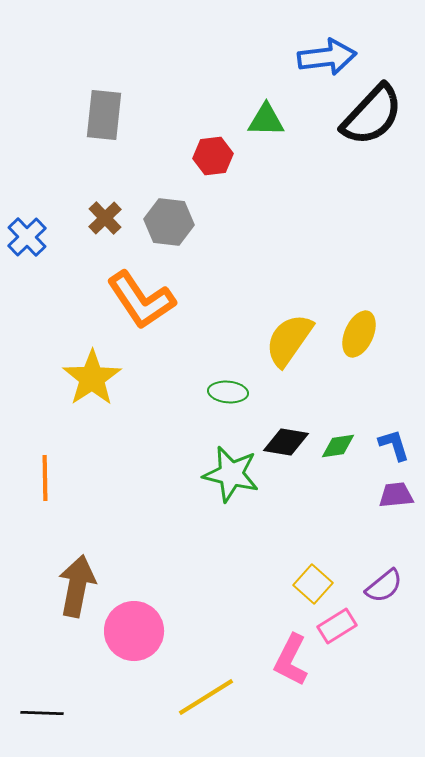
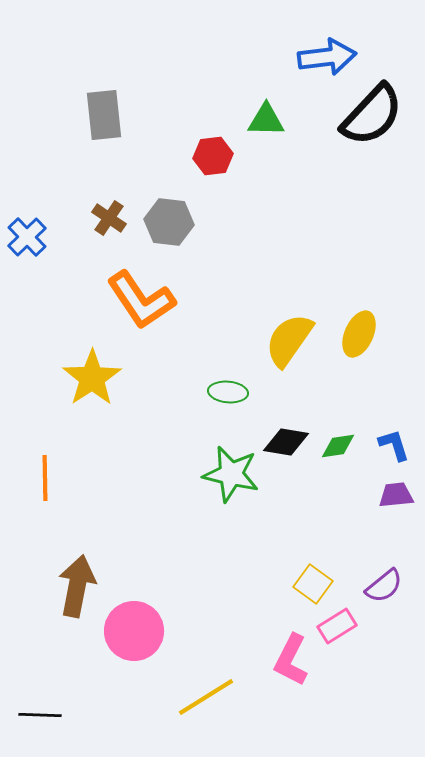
gray rectangle: rotated 12 degrees counterclockwise
brown cross: moved 4 px right; rotated 12 degrees counterclockwise
yellow square: rotated 6 degrees counterclockwise
black line: moved 2 px left, 2 px down
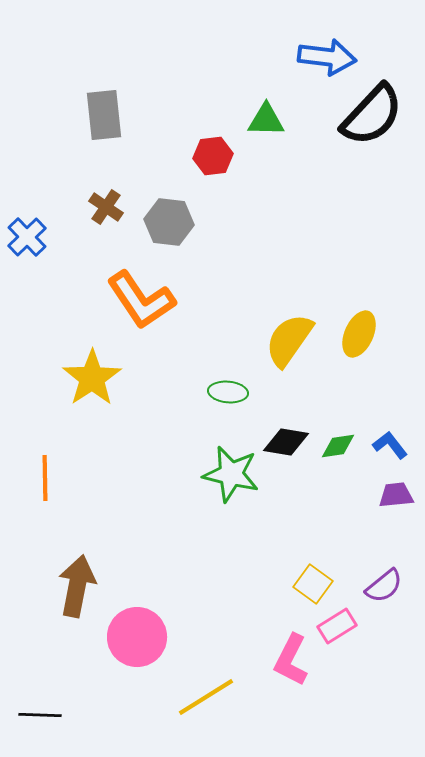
blue arrow: rotated 14 degrees clockwise
brown cross: moved 3 px left, 11 px up
blue L-shape: moved 4 px left; rotated 21 degrees counterclockwise
pink circle: moved 3 px right, 6 px down
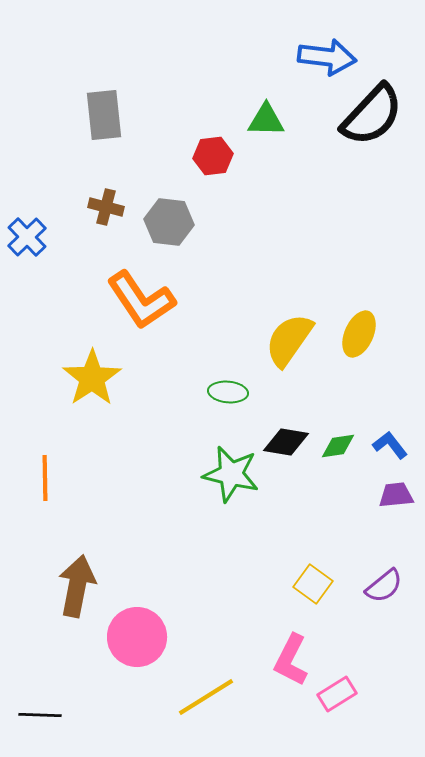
brown cross: rotated 20 degrees counterclockwise
pink rectangle: moved 68 px down
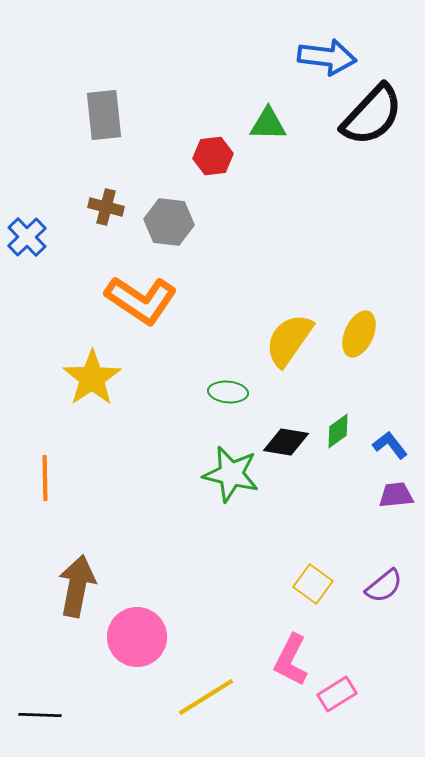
green triangle: moved 2 px right, 4 px down
orange L-shape: rotated 22 degrees counterclockwise
green diamond: moved 15 px up; rotated 27 degrees counterclockwise
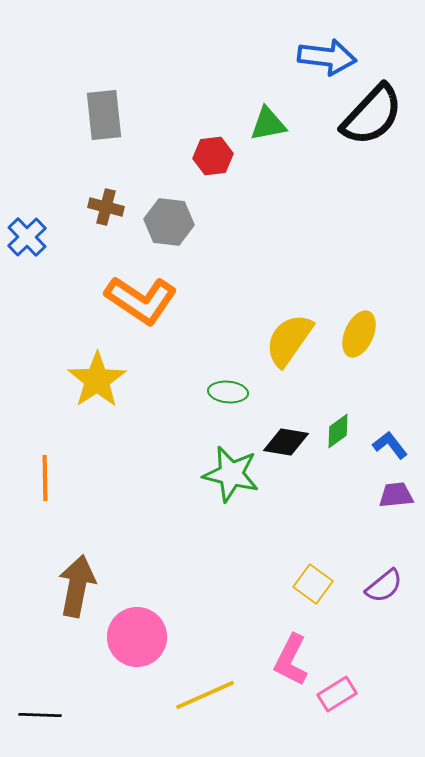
green triangle: rotated 12 degrees counterclockwise
yellow star: moved 5 px right, 2 px down
yellow line: moved 1 px left, 2 px up; rotated 8 degrees clockwise
